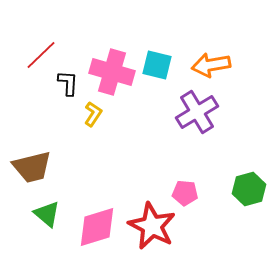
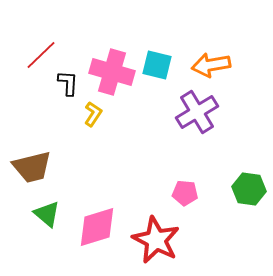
green hexagon: rotated 24 degrees clockwise
red star: moved 4 px right, 14 px down
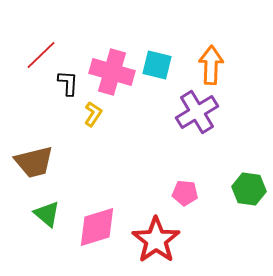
orange arrow: rotated 102 degrees clockwise
brown trapezoid: moved 2 px right, 5 px up
red star: rotated 9 degrees clockwise
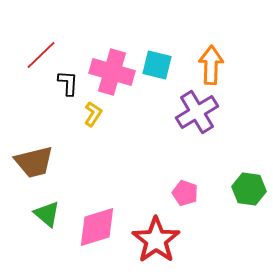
pink pentagon: rotated 15 degrees clockwise
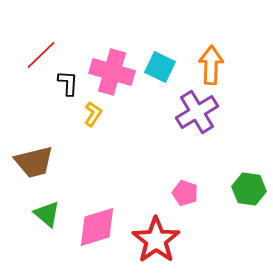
cyan square: moved 3 px right, 2 px down; rotated 12 degrees clockwise
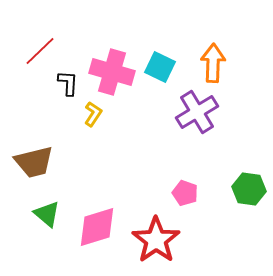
red line: moved 1 px left, 4 px up
orange arrow: moved 2 px right, 2 px up
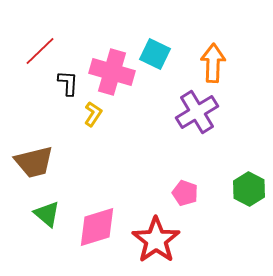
cyan square: moved 5 px left, 13 px up
green hexagon: rotated 20 degrees clockwise
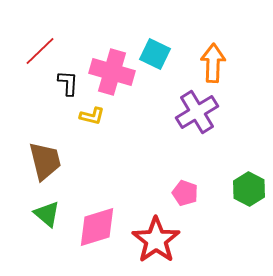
yellow L-shape: moved 1 px left, 2 px down; rotated 70 degrees clockwise
brown trapezoid: moved 11 px right, 1 px up; rotated 90 degrees counterclockwise
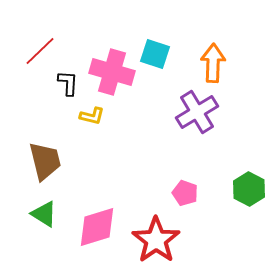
cyan square: rotated 8 degrees counterclockwise
green triangle: moved 3 px left; rotated 8 degrees counterclockwise
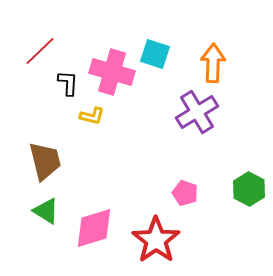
green triangle: moved 2 px right, 3 px up
pink diamond: moved 3 px left, 1 px down
